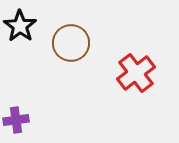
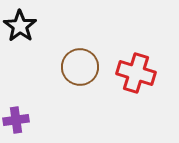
brown circle: moved 9 px right, 24 px down
red cross: rotated 36 degrees counterclockwise
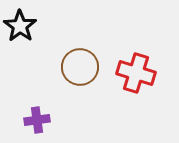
purple cross: moved 21 px right
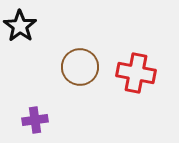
red cross: rotated 6 degrees counterclockwise
purple cross: moved 2 px left
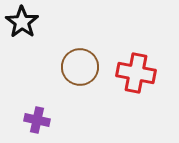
black star: moved 2 px right, 4 px up
purple cross: moved 2 px right; rotated 20 degrees clockwise
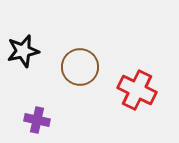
black star: moved 1 px right, 29 px down; rotated 24 degrees clockwise
red cross: moved 1 px right, 17 px down; rotated 15 degrees clockwise
